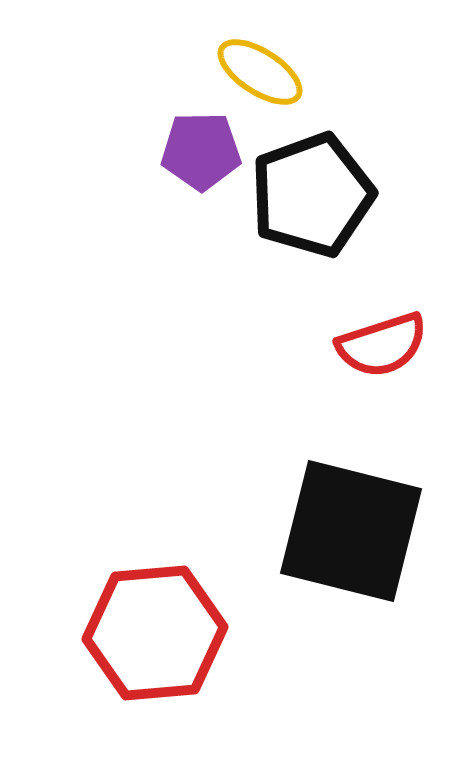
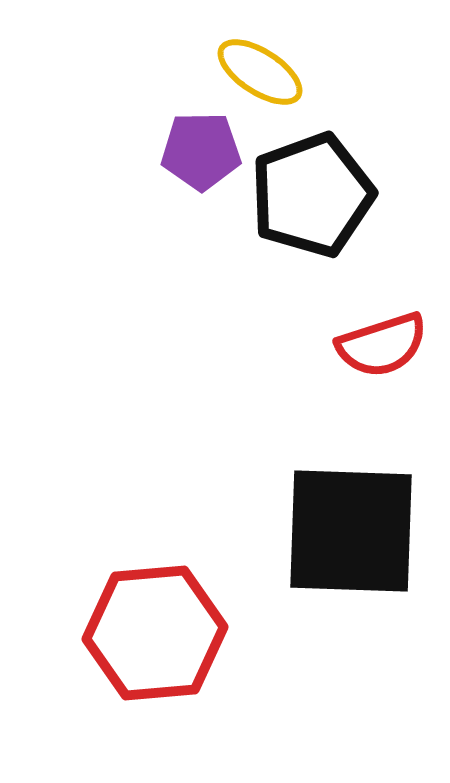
black square: rotated 12 degrees counterclockwise
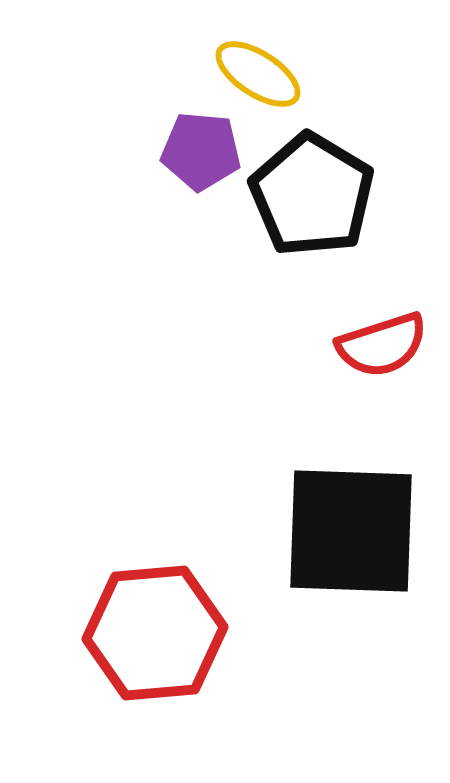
yellow ellipse: moved 2 px left, 2 px down
purple pentagon: rotated 6 degrees clockwise
black pentagon: rotated 21 degrees counterclockwise
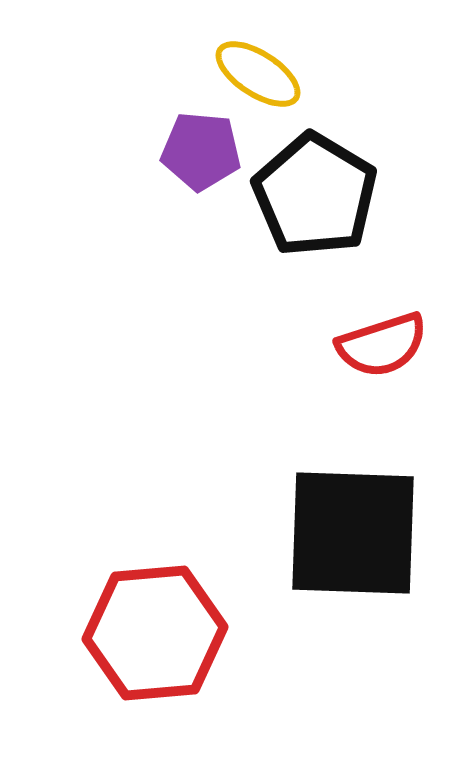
black pentagon: moved 3 px right
black square: moved 2 px right, 2 px down
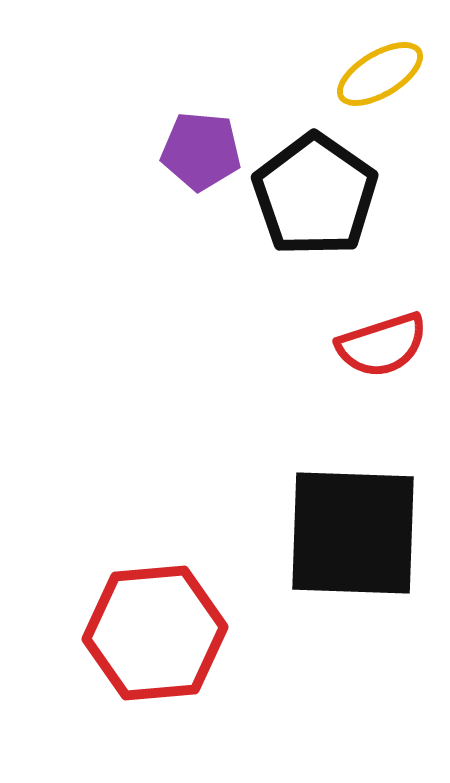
yellow ellipse: moved 122 px right; rotated 64 degrees counterclockwise
black pentagon: rotated 4 degrees clockwise
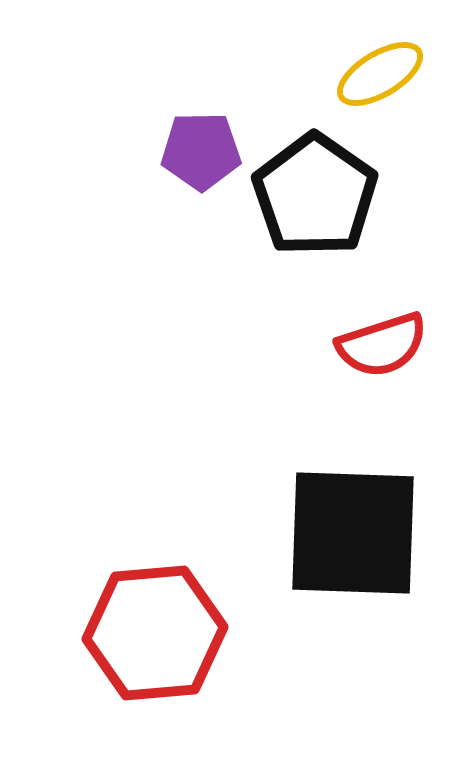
purple pentagon: rotated 6 degrees counterclockwise
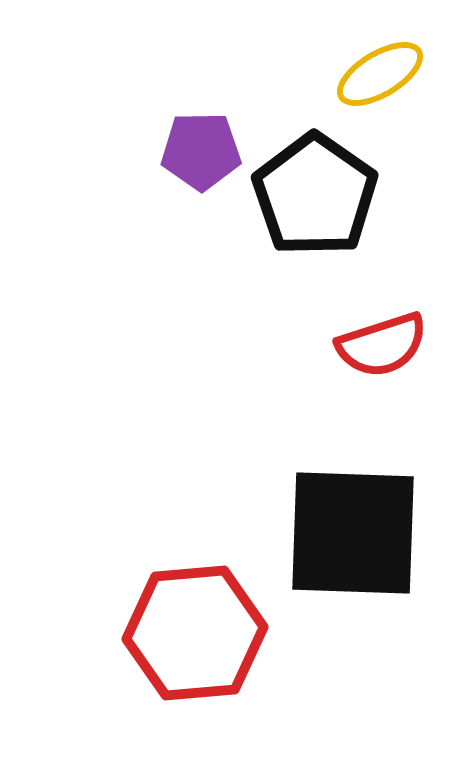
red hexagon: moved 40 px right
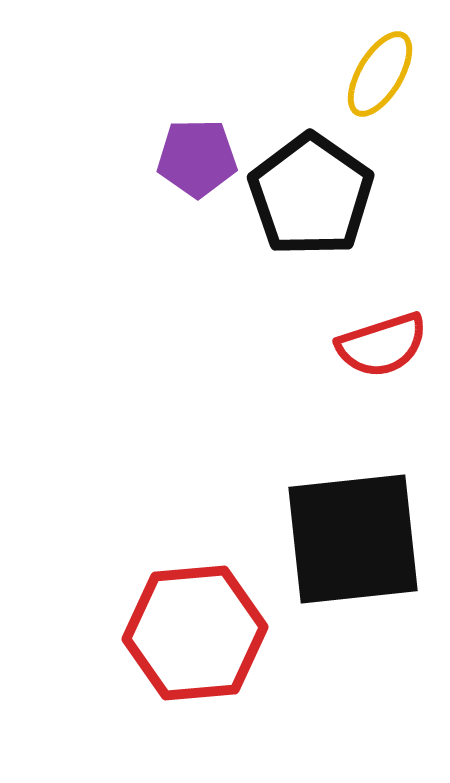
yellow ellipse: rotated 28 degrees counterclockwise
purple pentagon: moved 4 px left, 7 px down
black pentagon: moved 4 px left
black square: moved 6 px down; rotated 8 degrees counterclockwise
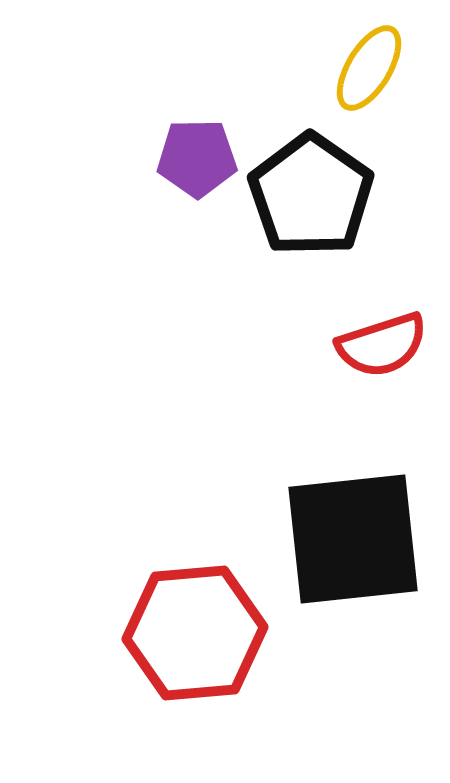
yellow ellipse: moved 11 px left, 6 px up
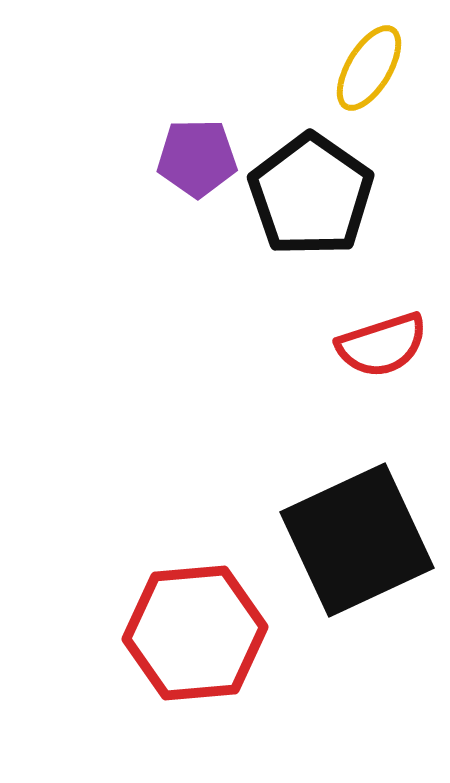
black square: moved 4 px right, 1 px down; rotated 19 degrees counterclockwise
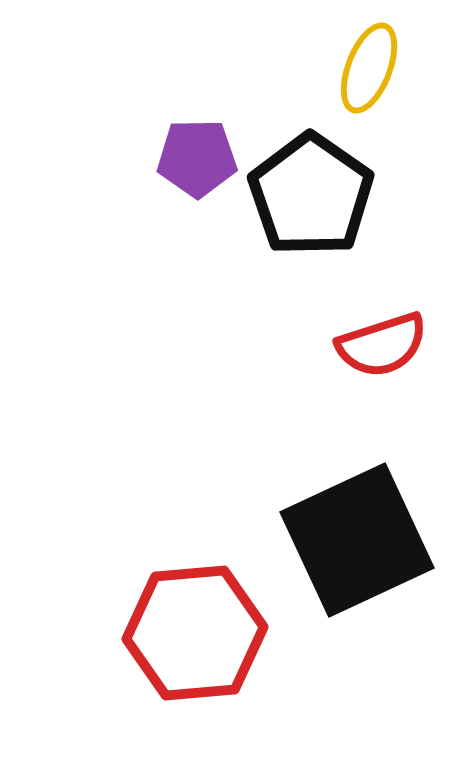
yellow ellipse: rotated 10 degrees counterclockwise
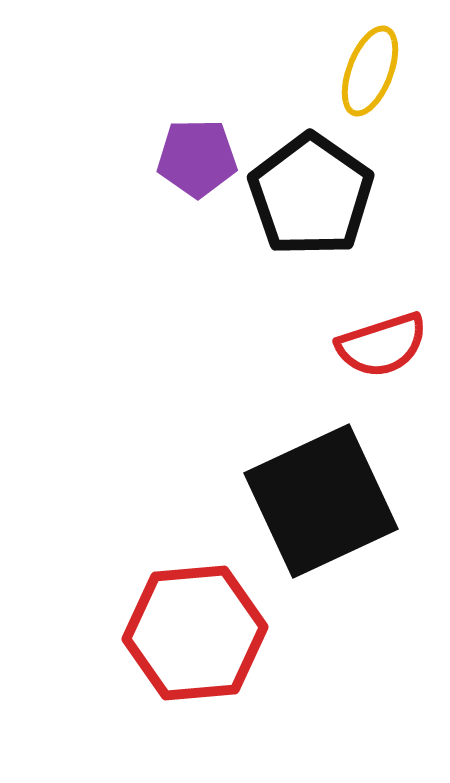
yellow ellipse: moved 1 px right, 3 px down
black square: moved 36 px left, 39 px up
